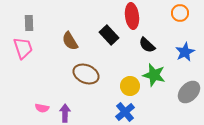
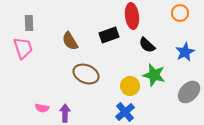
black rectangle: rotated 66 degrees counterclockwise
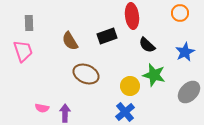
black rectangle: moved 2 px left, 1 px down
pink trapezoid: moved 3 px down
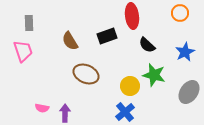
gray ellipse: rotated 10 degrees counterclockwise
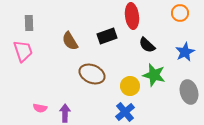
brown ellipse: moved 6 px right
gray ellipse: rotated 50 degrees counterclockwise
pink semicircle: moved 2 px left
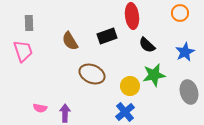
green star: rotated 25 degrees counterclockwise
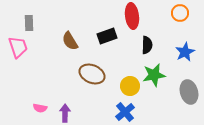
black semicircle: rotated 132 degrees counterclockwise
pink trapezoid: moved 5 px left, 4 px up
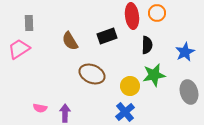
orange circle: moved 23 px left
pink trapezoid: moved 1 px right, 2 px down; rotated 105 degrees counterclockwise
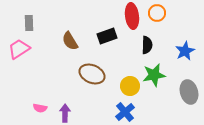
blue star: moved 1 px up
